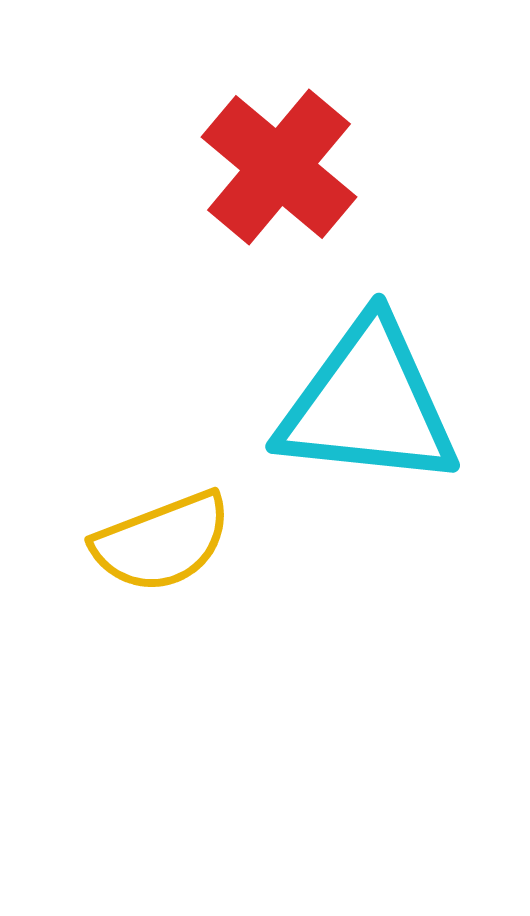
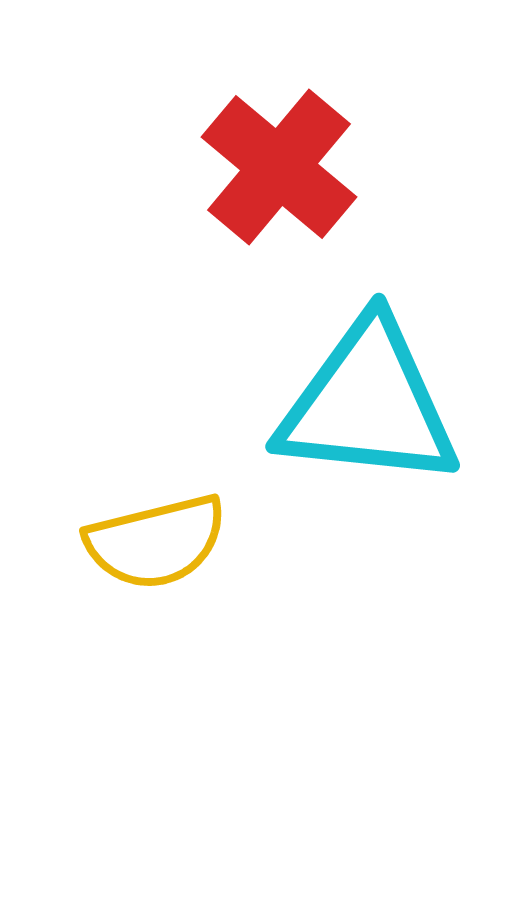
yellow semicircle: moved 6 px left; rotated 7 degrees clockwise
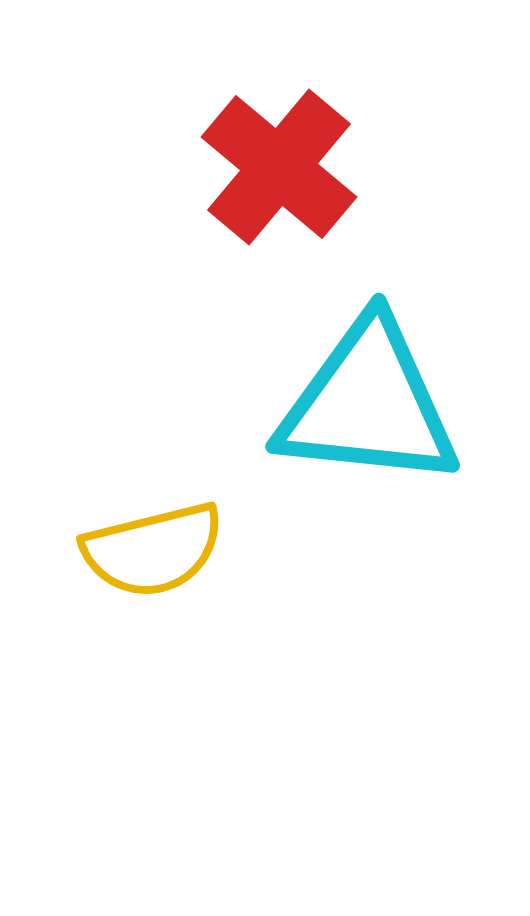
yellow semicircle: moved 3 px left, 8 px down
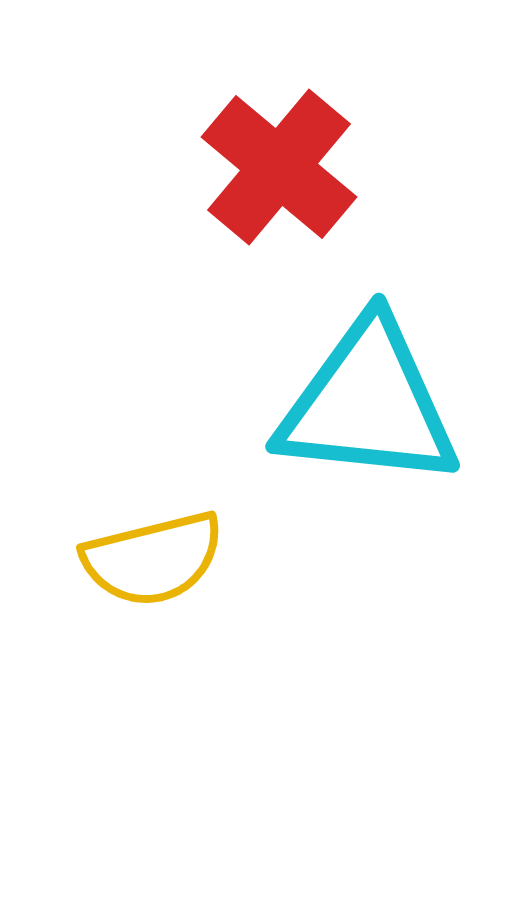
yellow semicircle: moved 9 px down
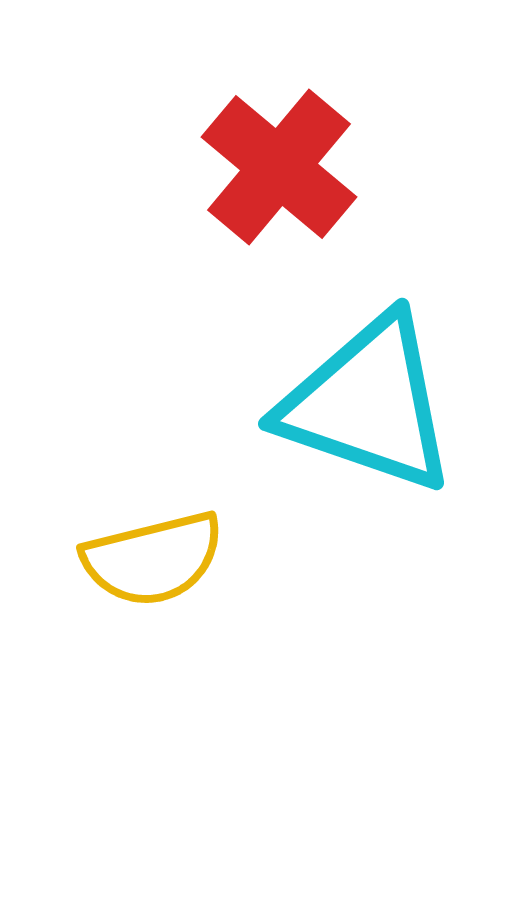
cyan triangle: rotated 13 degrees clockwise
